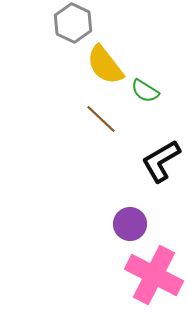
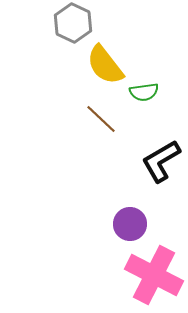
green semicircle: moved 1 px left, 1 px down; rotated 40 degrees counterclockwise
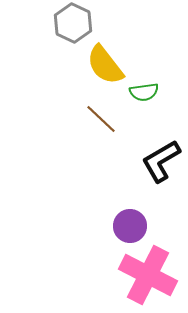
purple circle: moved 2 px down
pink cross: moved 6 px left
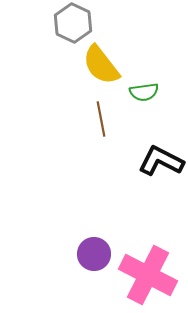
yellow semicircle: moved 4 px left
brown line: rotated 36 degrees clockwise
black L-shape: rotated 57 degrees clockwise
purple circle: moved 36 px left, 28 px down
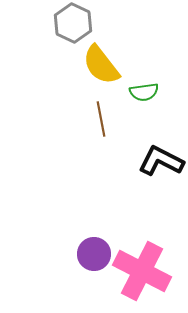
pink cross: moved 6 px left, 4 px up
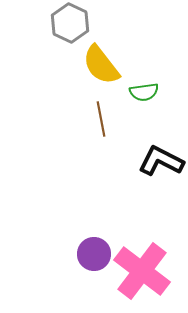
gray hexagon: moved 3 px left
pink cross: rotated 10 degrees clockwise
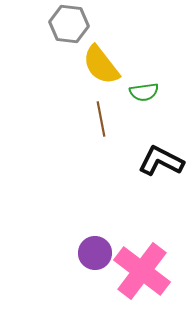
gray hexagon: moved 1 px left, 1 px down; rotated 18 degrees counterclockwise
purple circle: moved 1 px right, 1 px up
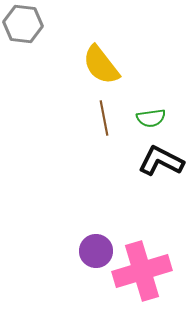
gray hexagon: moved 46 px left
green semicircle: moved 7 px right, 26 px down
brown line: moved 3 px right, 1 px up
purple circle: moved 1 px right, 2 px up
pink cross: rotated 36 degrees clockwise
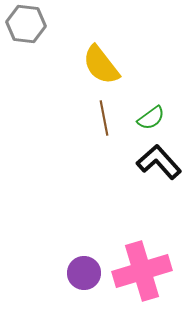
gray hexagon: moved 3 px right
green semicircle: rotated 28 degrees counterclockwise
black L-shape: moved 2 px left, 1 px down; rotated 21 degrees clockwise
purple circle: moved 12 px left, 22 px down
